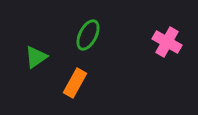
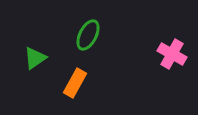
pink cross: moved 5 px right, 12 px down
green triangle: moved 1 px left, 1 px down
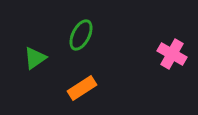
green ellipse: moved 7 px left
orange rectangle: moved 7 px right, 5 px down; rotated 28 degrees clockwise
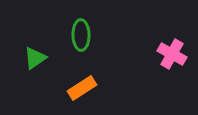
green ellipse: rotated 28 degrees counterclockwise
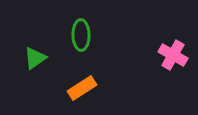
pink cross: moved 1 px right, 1 px down
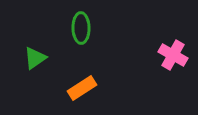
green ellipse: moved 7 px up
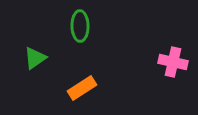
green ellipse: moved 1 px left, 2 px up
pink cross: moved 7 px down; rotated 16 degrees counterclockwise
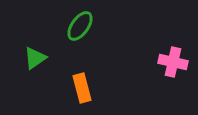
green ellipse: rotated 36 degrees clockwise
orange rectangle: rotated 72 degrees counterclockwise
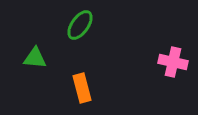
green ellipse: moved 1 px up
green triangle: rotated 40 degrees clockwise
